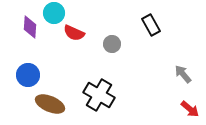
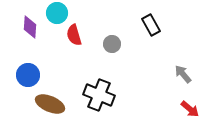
cyan circle: moved 3 px right
red semicircle: moved 2 px down; rotated 50 degrees clockwise
black cross: rotated 8 degrees counterclockwise
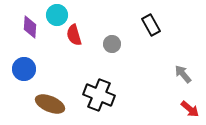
cyan circle: moved 2 px down
blue circle: moved 4 px left, 6 px up
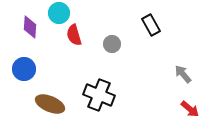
cyan circle: moved 2 px right, 2 px up
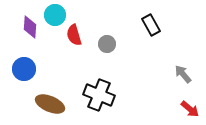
cyan circle: moved 4 px left, 2 px down
gray circle: moved 5 px left
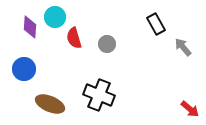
cyan circle: moved 2 px down
black rectangle: moved 5 px right, 1 px up
red semicircle: moved 3 px down
gray arrow: moved 27 px up
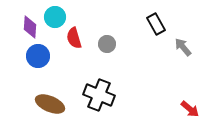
blue circle: moved 14 px right, 13 px up
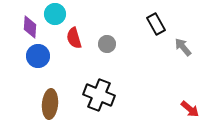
cyan circle: moved 3 px up
brown ellipse: rotated 72 degrees clockwise
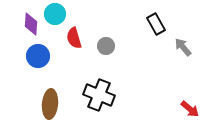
purple diamond: moved 1 px right, 3 px up
gray circle: moved 1 px left, 2 px down
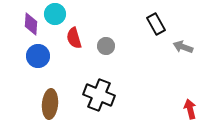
gray arrow: rotated 30 degrees counterclockwise
red arrow: rotated 144 degrees counterclockwise
